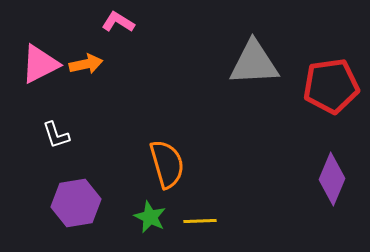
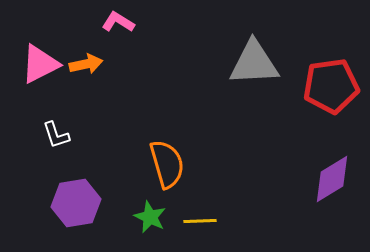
purple diamond: rotated 36 degrees clockwise
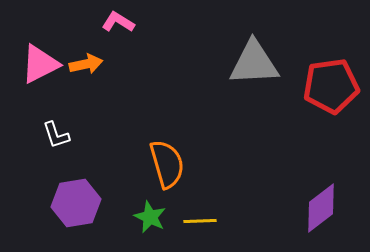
purple diamond: moved 11 px left, 29 px down; rotated 6 degrees counterclockwise
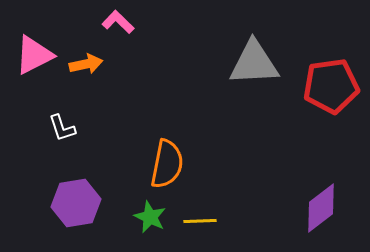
pink L-shape: rotated 12 degrees clockwise
pink triangle: moved 6 px left, 9 px up
white L-shape: moved 6 px right, 7 px up
orange semicircle: rotated 27 degrees clockwise
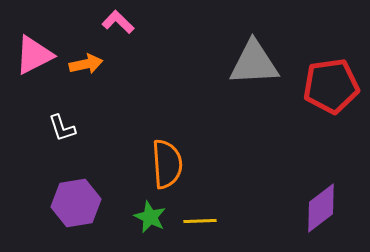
orange semicircle: rotated 15 degrees counterclockwise
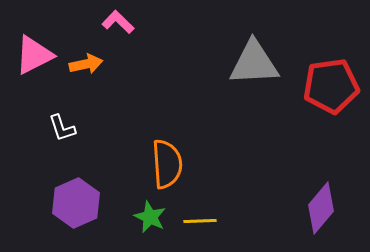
purple hexagon: rotated 15 degrees counterclockwise
purple diamond: rotated 12 degrees counterclockwise
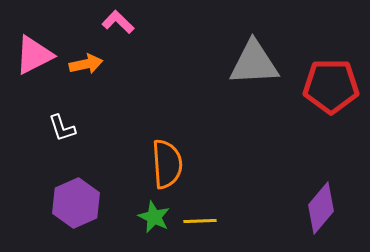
red pentagon: rotated 8 degrees clockwise
green star: moved 4 px right
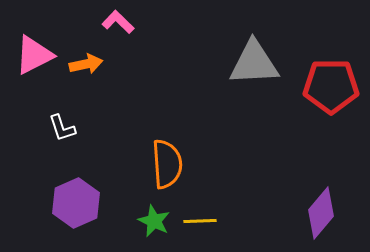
purple diamond: moved 5 px down
green star: moved 4 px down
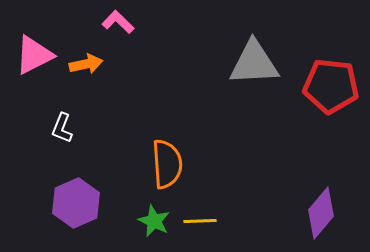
red pentagon: rotated 6 degrees clockwise
white L-shape: rotated 40 degrees clockwise
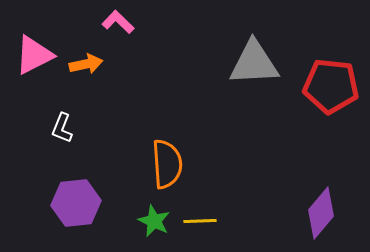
purple hexagon: rotated 18 degrees clockwise
